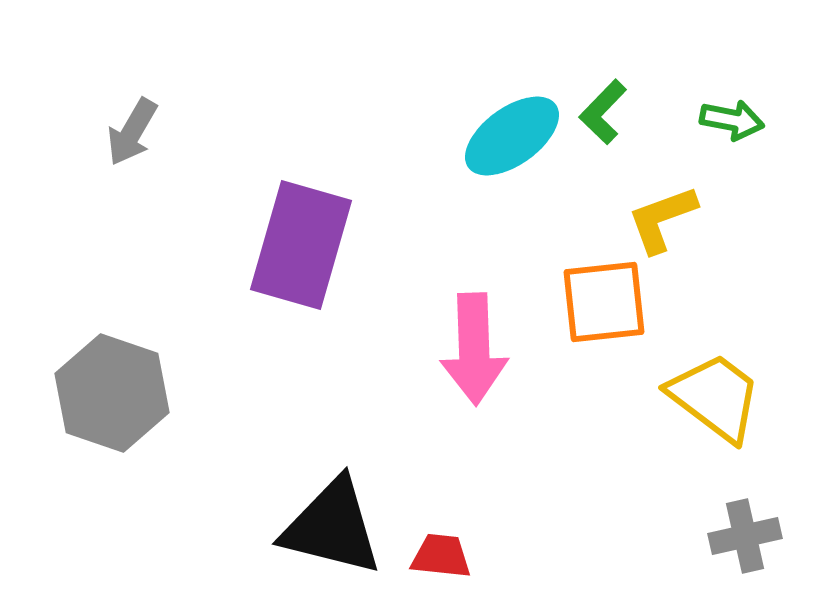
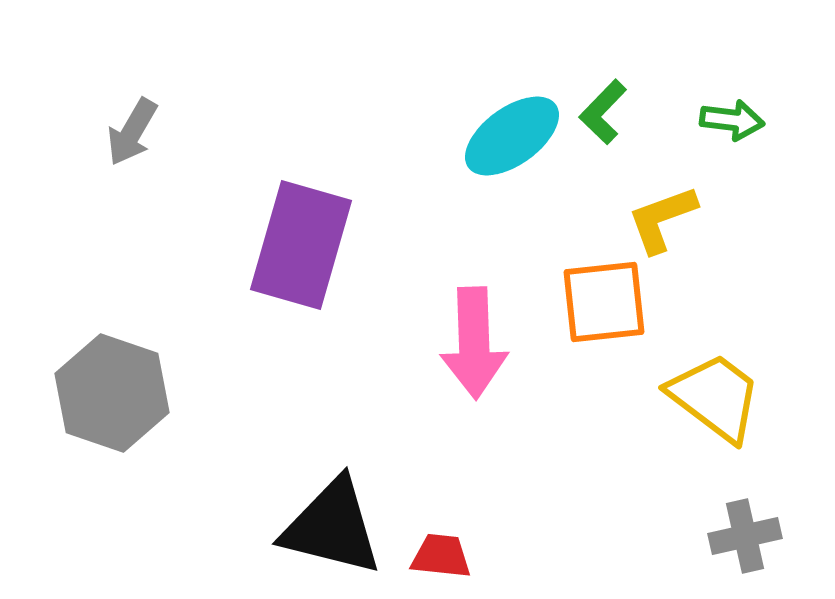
green arrow: rotated 4 degrees counterclockwise
pink arrow: moved 6 px up
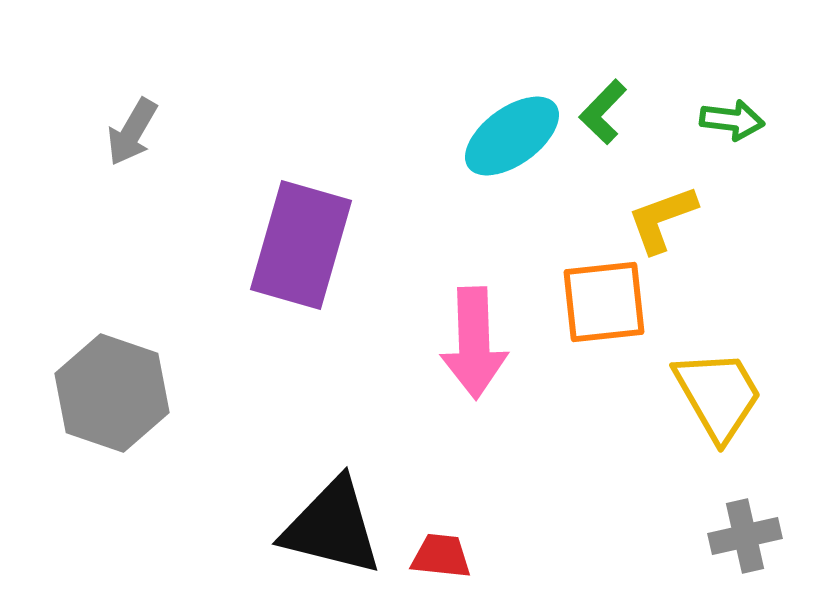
yellow trapezoid: moved 3 px right, 2 px up; rotated 23 degrees clockwise
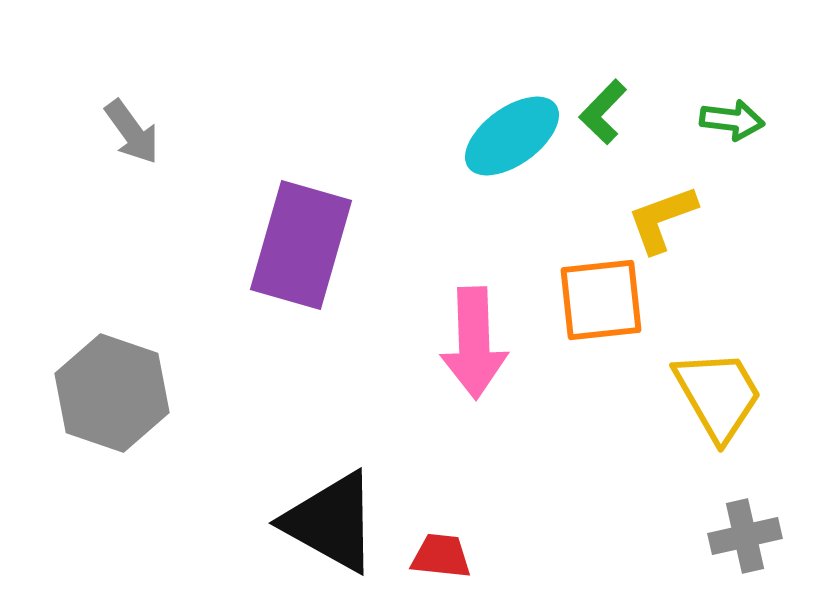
gray arrow: rotated 66 degrees counterclockwise
orange square: moved 3 px left, 2 px up
black triangle: moved 1 px left, 5 px up; rotated 15 degrees clockwise
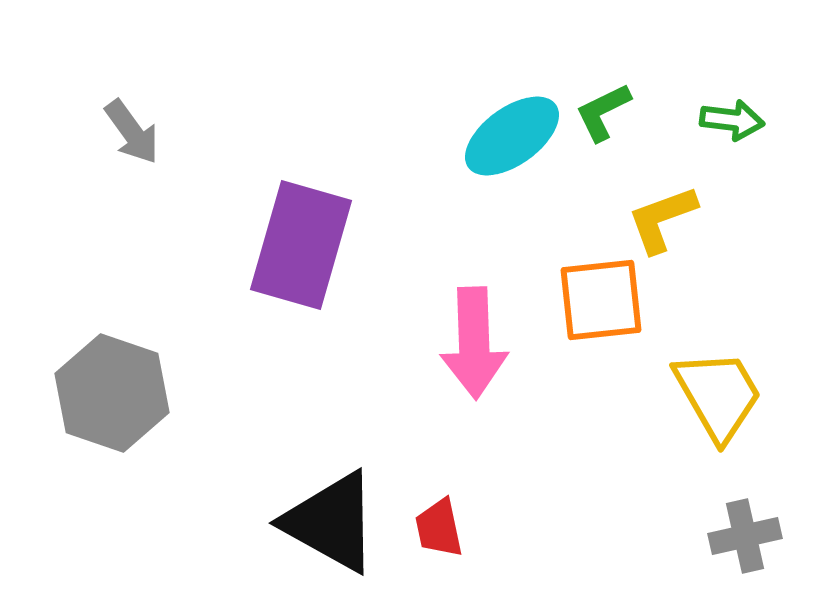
green L-shape: rotated 20 degrees clockwise
red trapezoid: moved 2 px left, 28 px up; rotated 108 degrees counterclockwise
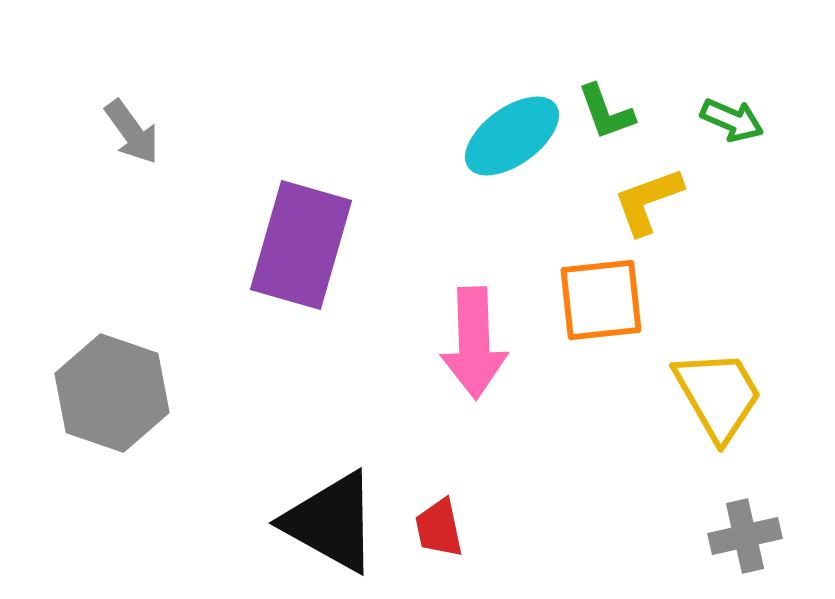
green L-shape: moved 3 px right; rotated 84 degrees counterclockwise
green arrow: rotated 16 degrees clockwise
yellow L-shape: moved 14 px left, 18 px up
